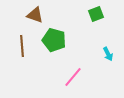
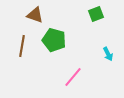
brown line: rotated 15 degrees clockwise
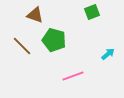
green square: moved 4 px left, 2 px up
brown line: rotated 55 degrees counterclockwise
cyan arrow: rotated 104 degrees counterclockwise
pink line: moved 1 px up; rotated 30 degrees clockwise
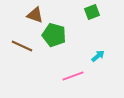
green pentagon: moved 5 px up
brown line: rotated 20 degrees counterclockwise
cyan arrow: moved 10 px left, 2 px down
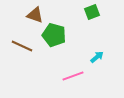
cyan arrow: moved 1 px left, 1 px down
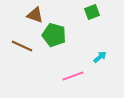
cyan arrow: moved 3 px right
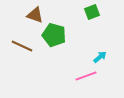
pink line: moved 13 px right
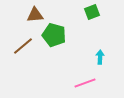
brown triangle: rotated 24 degrees counterclockwise
brown line: moved 1 px right; rotated 65 degrees counterclockwise
cyan arrow: rotated 48 degrees counterclockwise
pink line: moved 1 px left, 7 px down
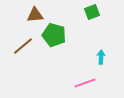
cyan arrow: moved 1 px right
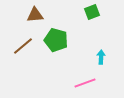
green pentagon: moved 2 px right, 5 px down
